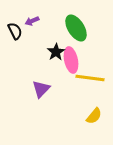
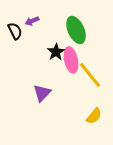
green ellipse: moved 2 px down; rotated 8 degrees clockwise
yellow line: moved 3 px up; rotated 44 degrees clockwise
purple triangle: moved 1 px right, 4 px down
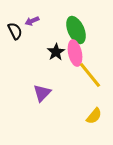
pink ellipse: moved 4 px right, 7 px up
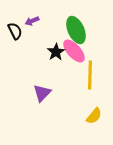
pink ellipse: moved 1 px left, 2 px up; rotated 30 degrees counterclockwise
yellow line: rotated 40 degrees clockwise
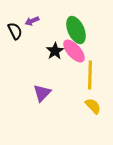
black star: moved 1 px left, 1 px up
yellow semicircle: moved 1 px left, 10 px up; rotated 84 degrees counterclockwise
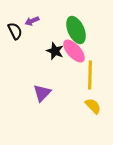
black star: rotated 18 degrees counterclockwise
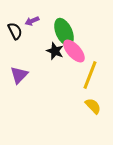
green ellipse: moved 12 px left, 2 px down
yellow line: rotated 20 degrees clockwise
purple triangle: moved 23 px left, 18 px up
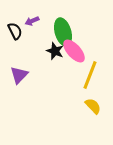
green ellipse: moved 1 px left; rotated 8 degrees clockwise
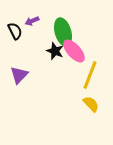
yellow semicircle: moved 2 px left, 2 px up
